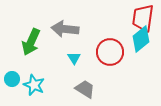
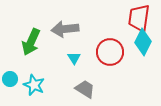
red trapezoid: moved 4 px left
gray arrow: rotated 12 degrees counterclockwise
cyan diamond: moved 2 px right, 3 px down; rotated 24 degrees counterclockwise
cyan circle: moved 2 px left
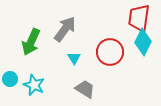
gray arrow: rotated 132 degrees clockwise
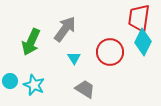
cyan circle: moved 2 px down
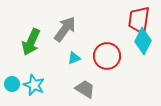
red trapezoid: moved 2 px down
cyan diamond: moved 1 px up
red circle: moved 3 px left, 4 px down
cyan triangle: rotated 40 degrees clockwise
cyan circle: moved 2 px right, 3 px down
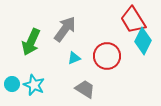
red trapezoid: moved 6 px left; rotated 40 degrees counterclockwise
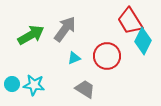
red trapezoid: moved 3 px left, 1 px down
green arrow: moved 7 px up; rotated 144 degrees counterclockwise
cyan star: rotated 15 degrees counterclockwise
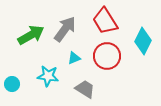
red trapezoid: moved 25 px left
cyan star: moved 14 px right, 9 px up
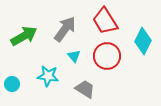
green arrow: moved 7 px left, 1 px down
cyan triangle: moved 2 px up; rotated 48 degrees counterclockwise
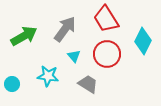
red trapezoid: moved 1 px right, 2 px up
red circle: moved 2 px up
gray trapezoid: moved 3 px right, 5 px up
